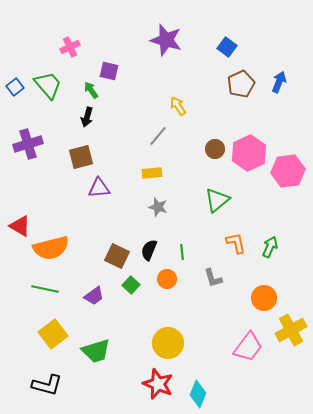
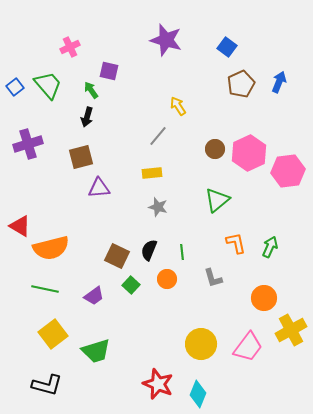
yellow circle at (168, 343): moved 33 px right, 1 px down
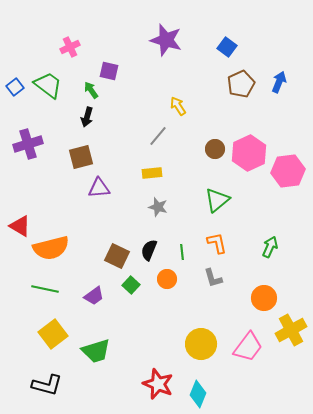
green trapezoid at (48, 85): rotated 12 degrees counterclockwise
orange L-shape at (236, 243): moved 19 px left
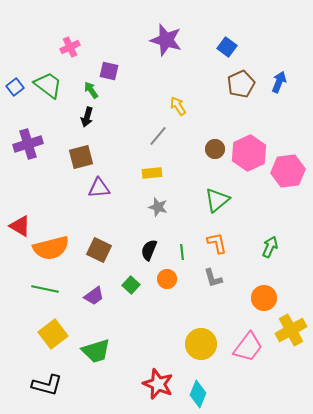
brown square at (117, 256): moved 18 px left, 6 px up
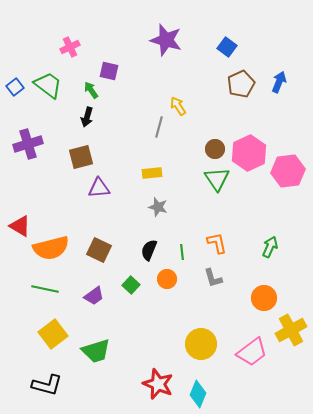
gray line at (158, 136): moved 1 px right, 9 px up; rotated 25 degrees counterclockwise
green triangle at (217, 200): moved 21 px up; rotated 24 degrees counterclockwise
pink trapezoid at (248, 347): moved 4 px right, 5 px down; rotated 16 degrees clockwise
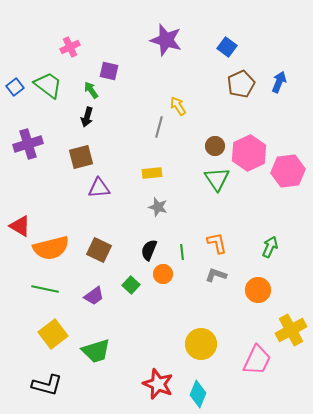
brown circle at (215, 149): moved 3 px up
gray L-shape at (213, 278): moved 3 px right, 3 px up; rotated 125 degrees clockwise
orange circle at (167, 279): moved 4 px left, 5 px up
orange circle at (264, 298): moved 6 px left, 8 px up
pink trapezoid at (252, 352): moved 5 px right, 8 px down; rotated 28 degrees counterclockwise
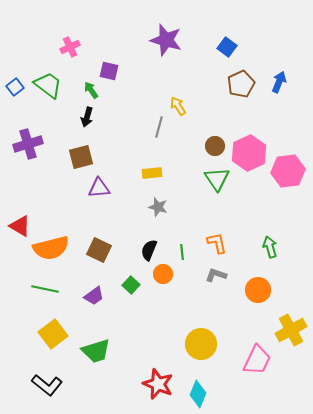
green arrow at (270, 247): rotated 40 degrees counterclockwise
black L-shape at (47, 385): rotated 24 degrees clockwise
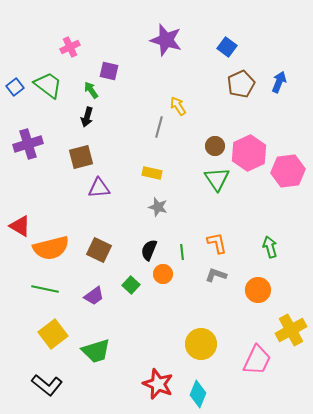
yellow rectangle at (152, 173): rotated 18 degrees clockwise
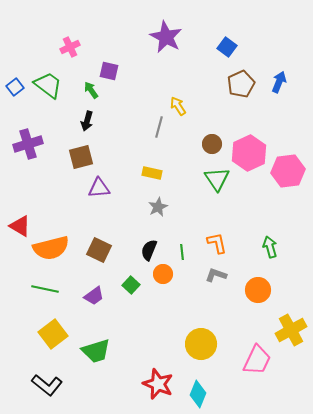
purple star at (166, 40): moved 3 px up; rotated 12 degrees clockwise
black arrow at (87, 117): moved 4 px down
brown circle at (215, 146): moved 3 px left, 2 px up
gray star at (158, 207): rotated 30 degrees clockwise
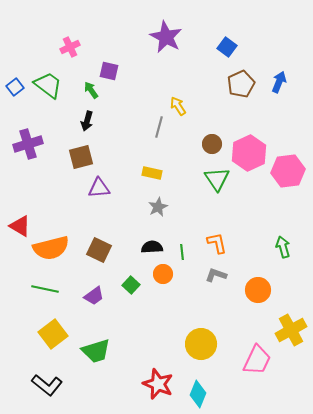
green arrow at (270, 247): moved 13 px right
black semicircle at (149, 250): moved 3 px right, 3 px up; rotated 65 degrees clockwise
